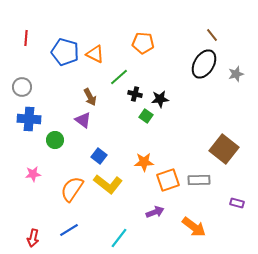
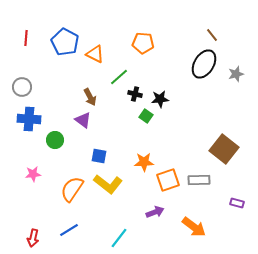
blue pentagon: moved 10 px up; rotated 12 degrees clockwise
blue square: rotated 28 degrees counterclockwise
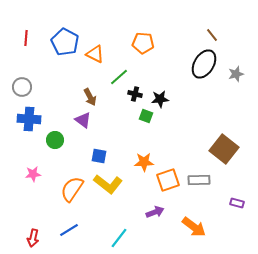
green square: rotated 16 degrees counterclockwise
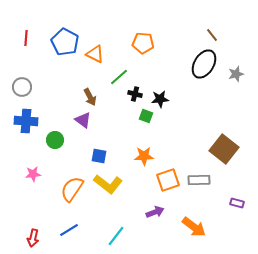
blue cross: moved 3 px left, 2 px down
orange star: moved 6 px up
cyan line: moved 3 px left, 2 px up
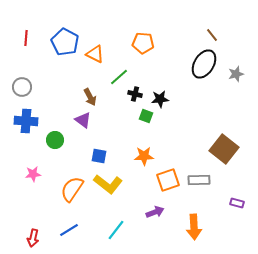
orange arrow: rotated 50 degrees clockwise
cyan line: moved 6 px up
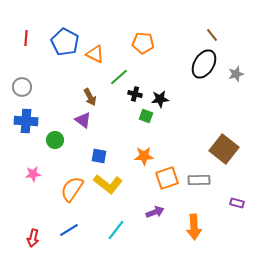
orange square: moved 1 px left, 2 px up
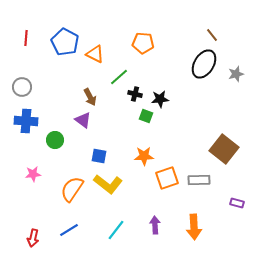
purple arrow: moved 13 px down; rotated 72 degrees counterclockwise
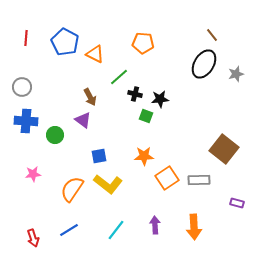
green circle: moved 5 px up
blue square: rotated 21 degrees counterclockwise
orange square: rotated 15 degrees counterclockwise
red arrow: rotated 30 degrees counterclockwise
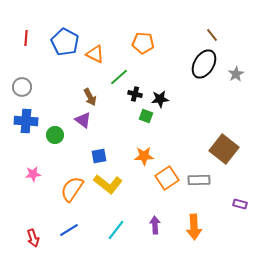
gray star: rotated 14 degrees counterclockwise
purple rectangle: moved 3 px right, 1 px down
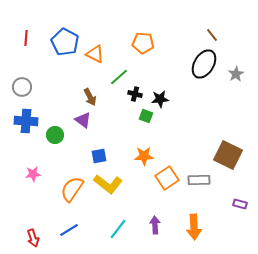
brown square: moved 4 px right, 6 px down; rotated 12 degrees counterclockwise
cyan line: moved 2 px right, 1 px up
